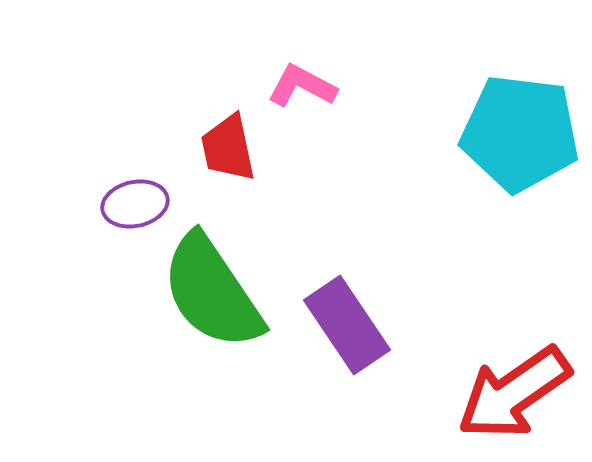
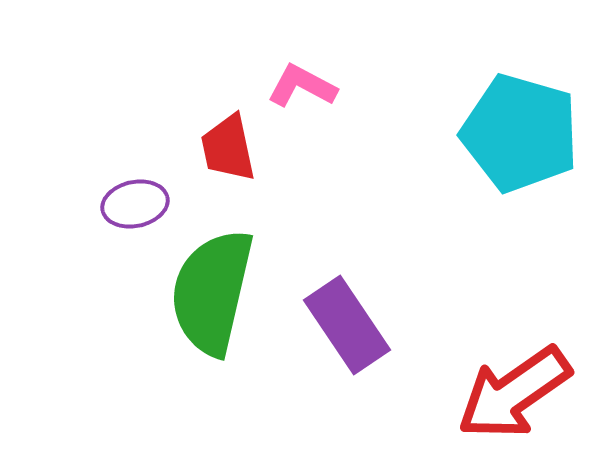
cyan pentagon: rotated 9 degrees clockwise
green semicircle: rotated 47 degrees clockwise
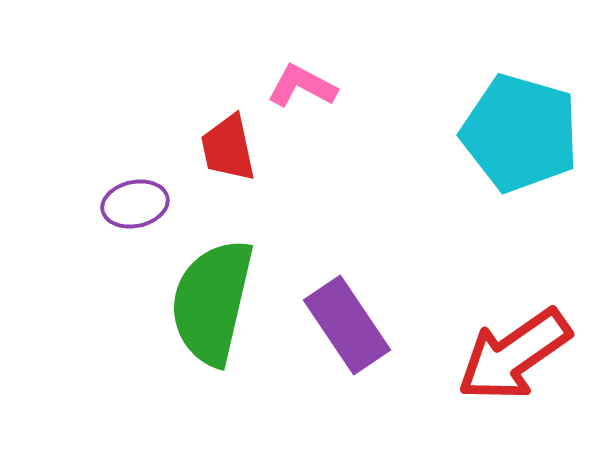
green semicircle: moved 10 px down
red arrow: moved 38 px up
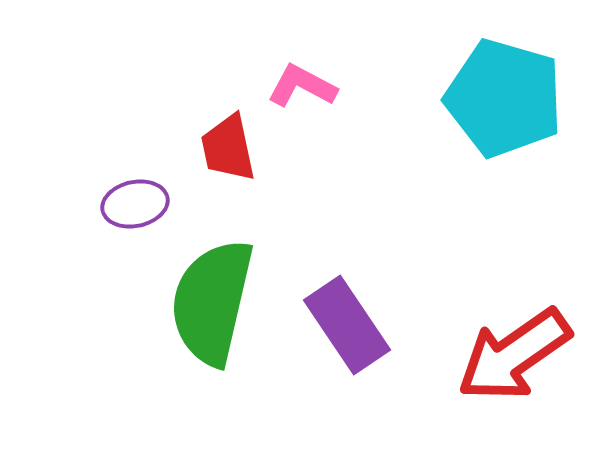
cyan pentagon: moved 16 px left, 35 px up
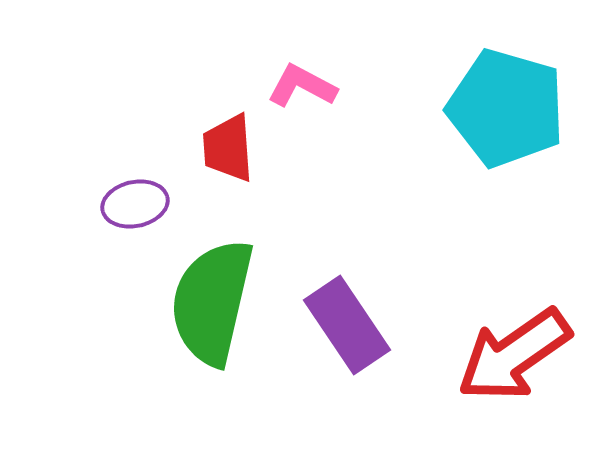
cyan pentagon: moved 2 px right, 10 px down
red trapezoid: rotated 8 degrees clockwise
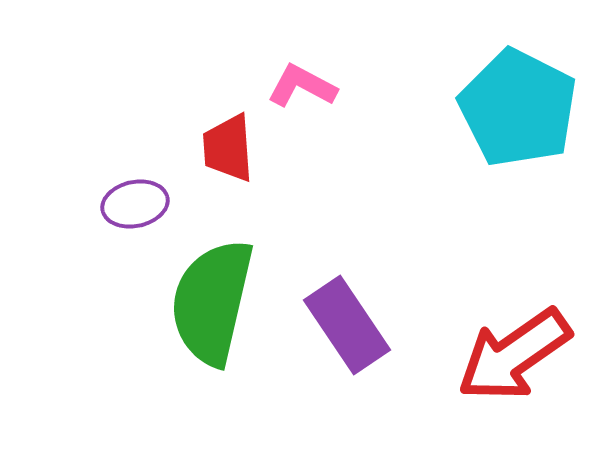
cyan pentagon: moved 12 px right; rotated 11 degrees clockwise
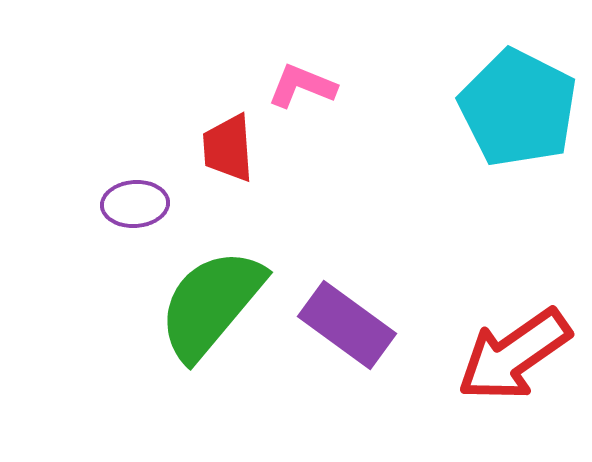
pink L-shape: rotated 6 degrees counterclockwise
purple ellipse: rotated 8 degrees clockwise
green semicircle: moved 1 px left, 2 px down; rotated 27 degrees clockwise
purple rectangle: rotated 20 degrees counterclockwise
